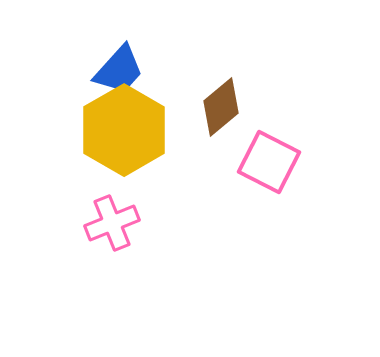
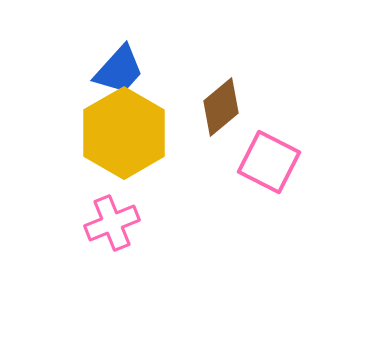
yellow hexagon: moved 3 px down
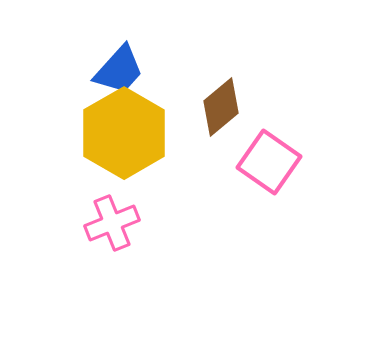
pink square: rotated 8 degrees clockwise
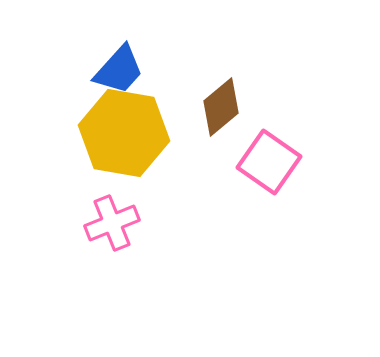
yellow hexagon: rotated 20 degrees counterclockwise
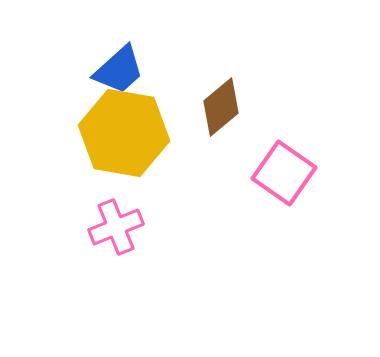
blue trapezoid: rotated 6 degrees clockwise
pink square: moved 15 px right, 11 px down
pink cross: moved 4 px right, 4 px down
